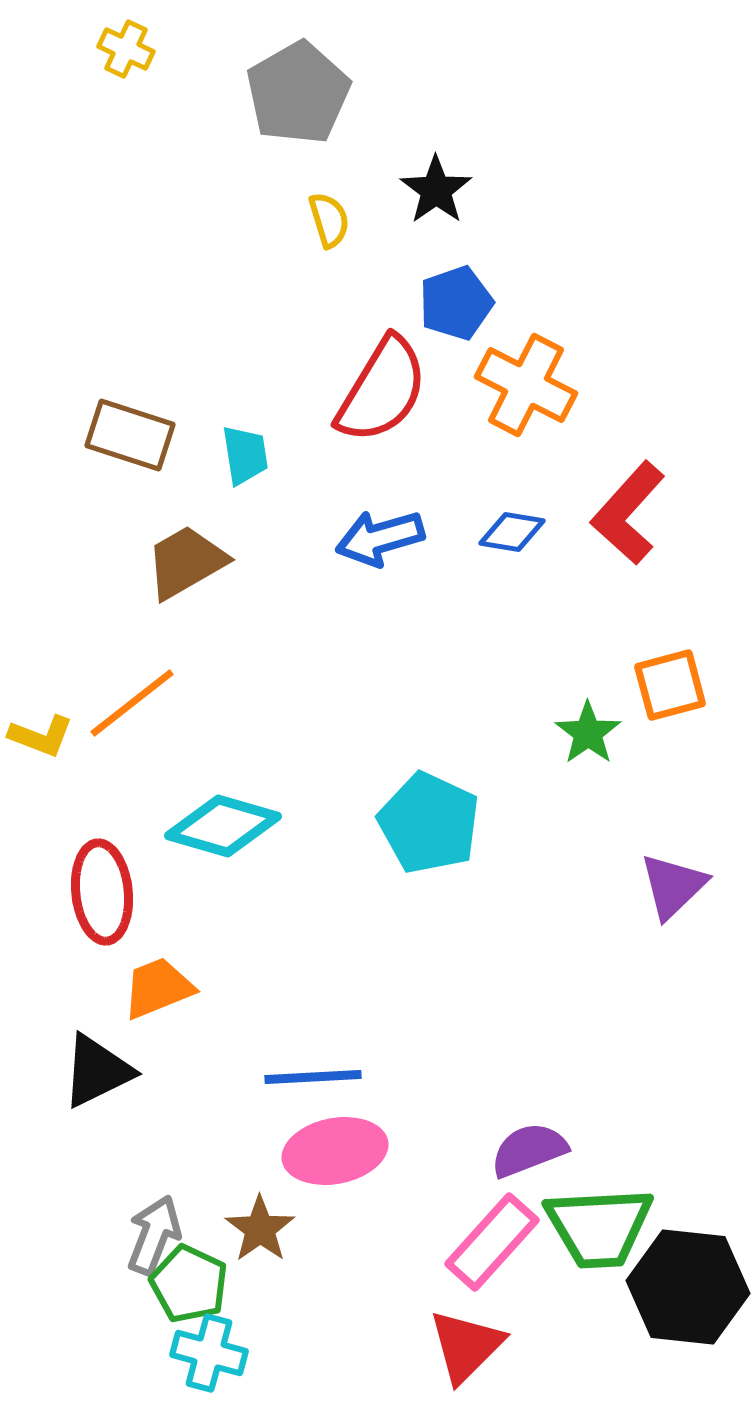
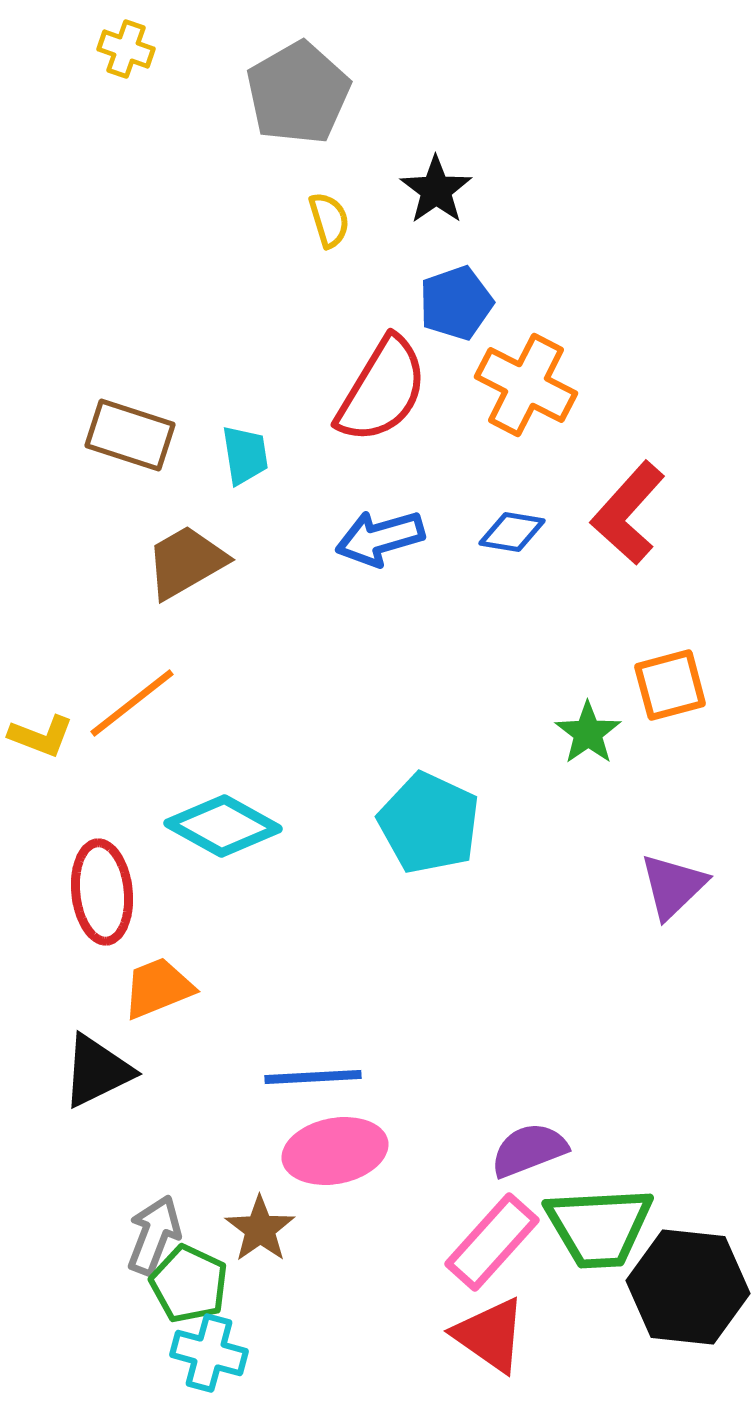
yellow cross: rotated 6 degrees counterclockwise
cyan diamond: rotated 13 degrees clockwise
red triangle: moved 24 px right, 11 px up; rotated 40 degrees counterclockwise
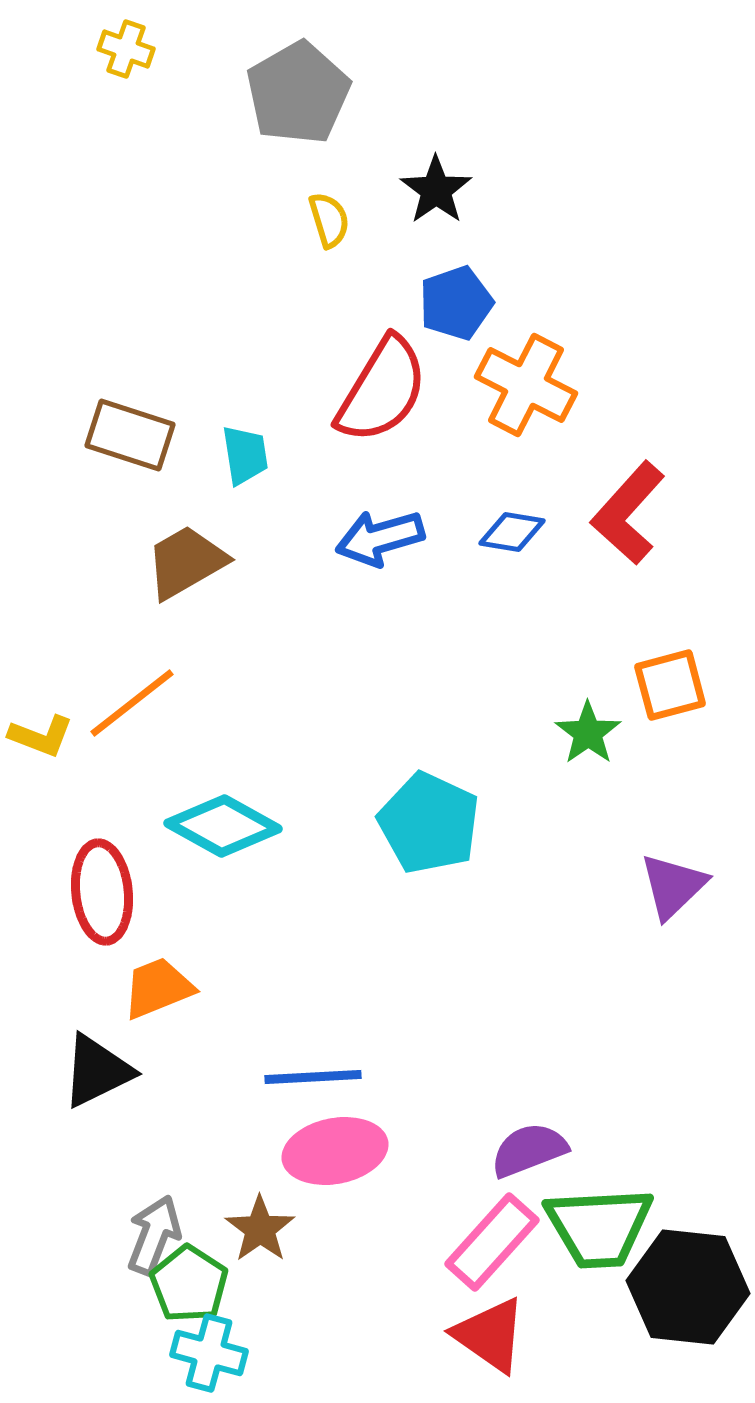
green pentagon: rotated 8 degrees clockwise
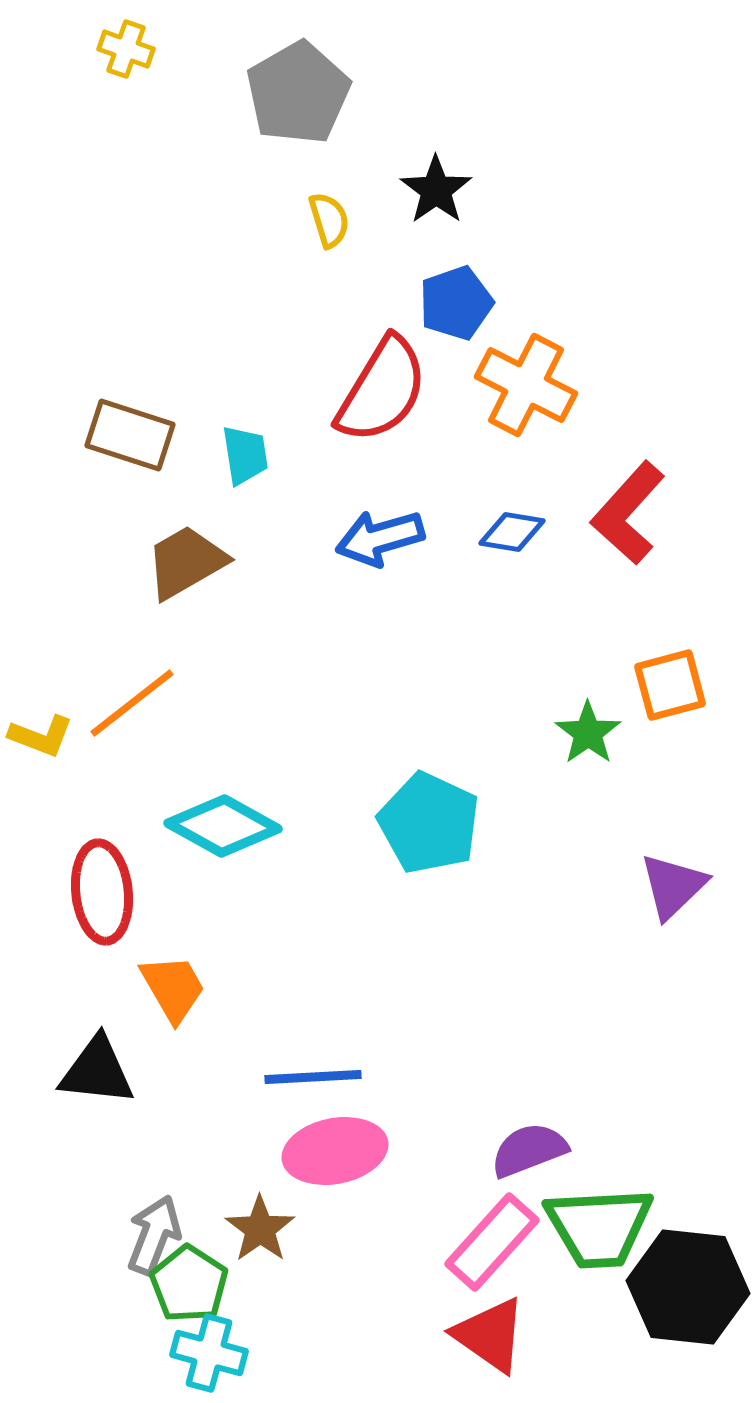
orange trapezoid: moved 15 px right; rotated 82 degrees clockwise
black triangle: rotated 32 degrees clockwise
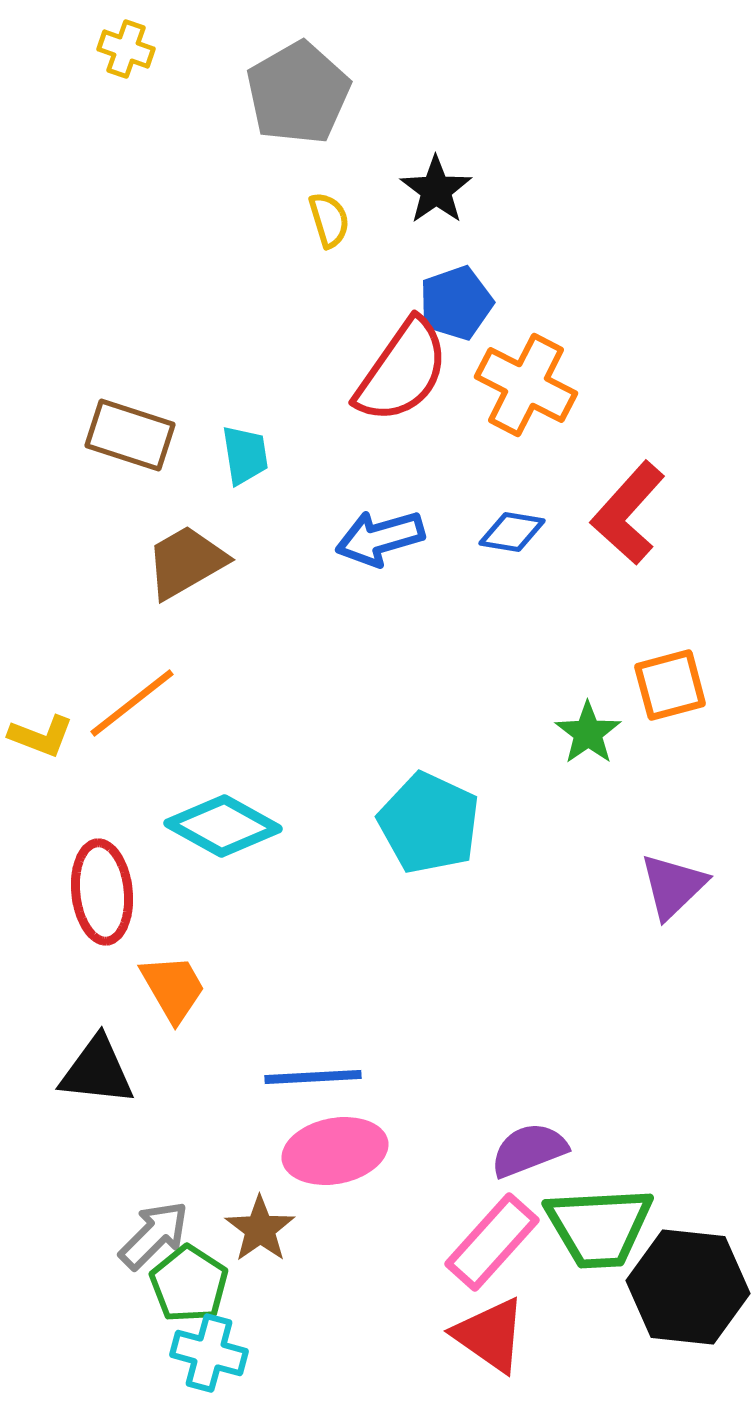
red semicircle: moved 20 px right, 19 px up; rotated 4 degrees clockwise
gray arrow: rotated 24 degrees clockwise
